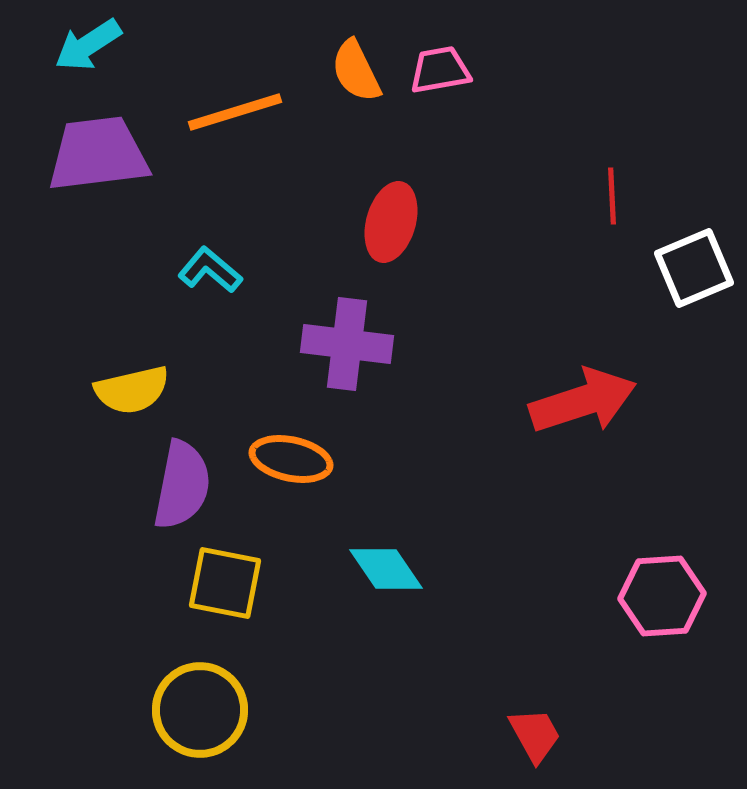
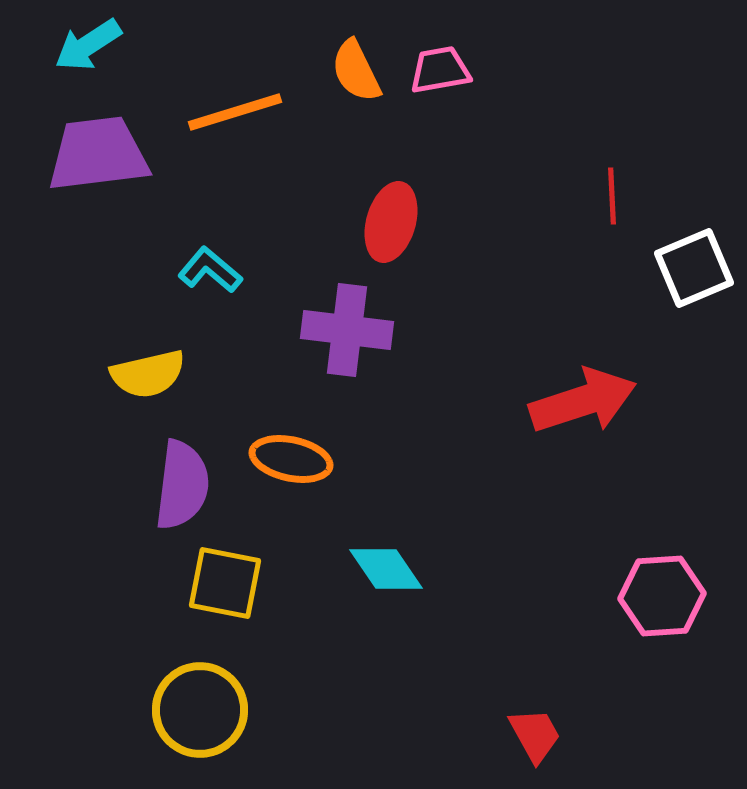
purple cross: moved 14 px up
yellow semicircle: moved 16 px right, 16 px up
purple semicircle: rotated 4 degrees counterclockwise
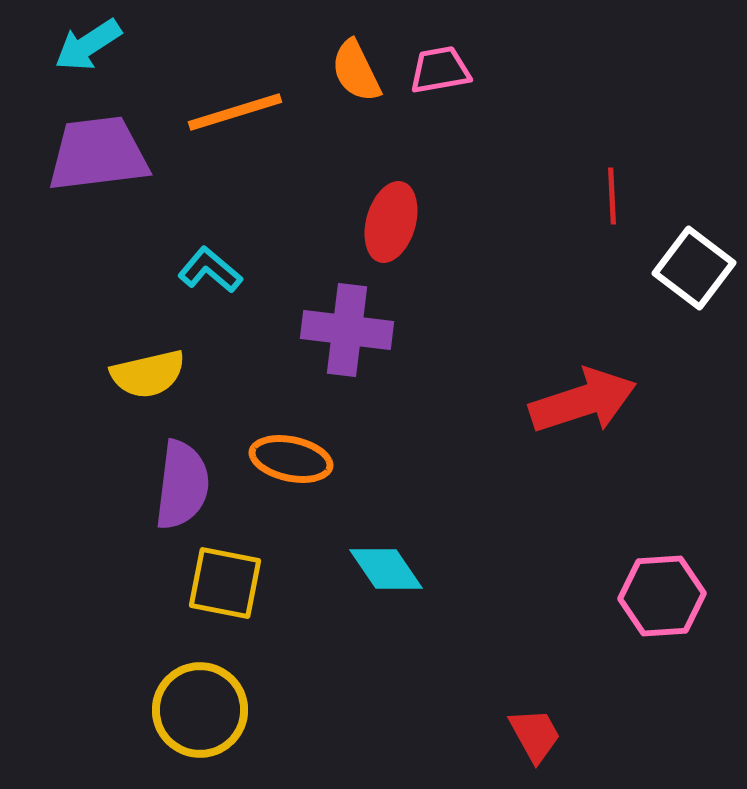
white square: rotated 30 degrees counterclockwise
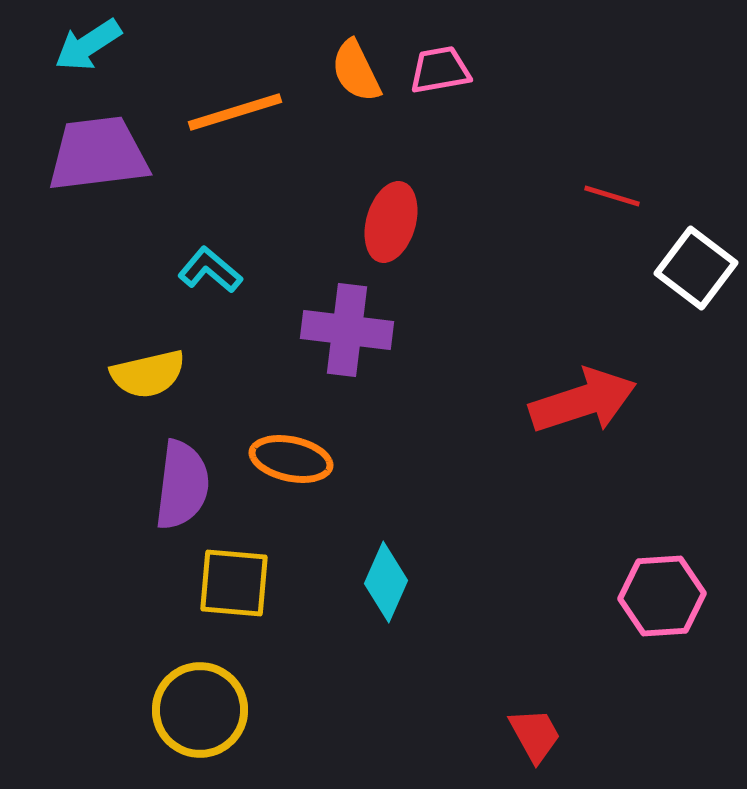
red line: rotated 70 degrees counterclockwise
white square: moved 2 px right
cyan diamond: moved 13 px down; rotated 58 degrees clockwise
yellow square: moved 9 px right; rotated 6 degrees counterclockwise
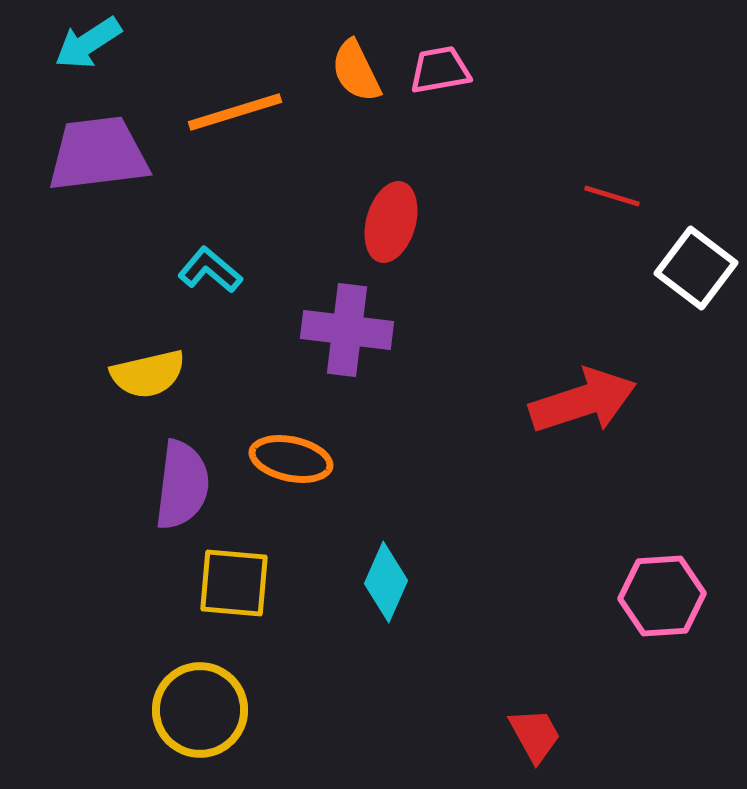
cyan arrow: moved 2 px up
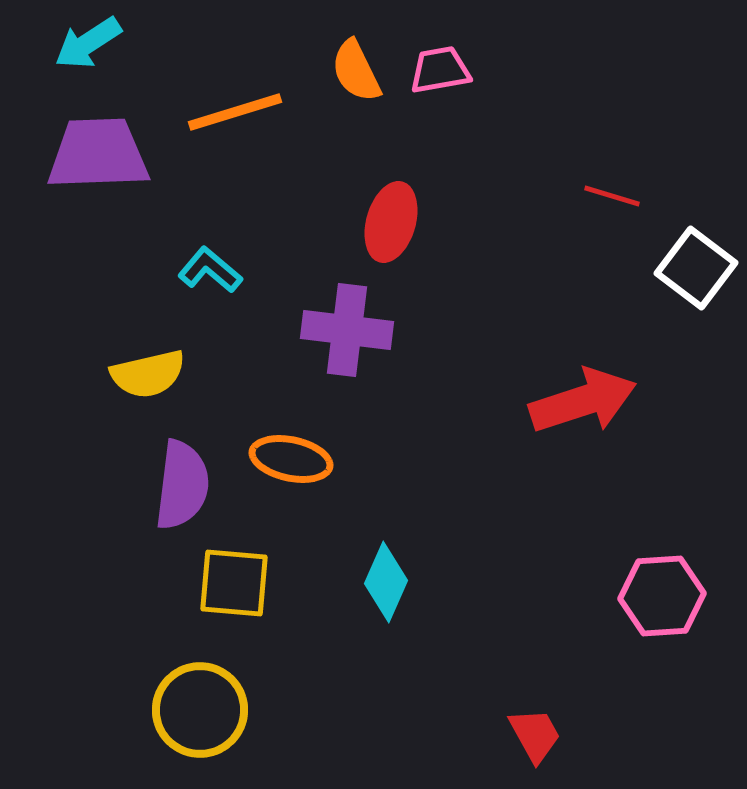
purple trapezoid: rotated 5 degrees clockwise
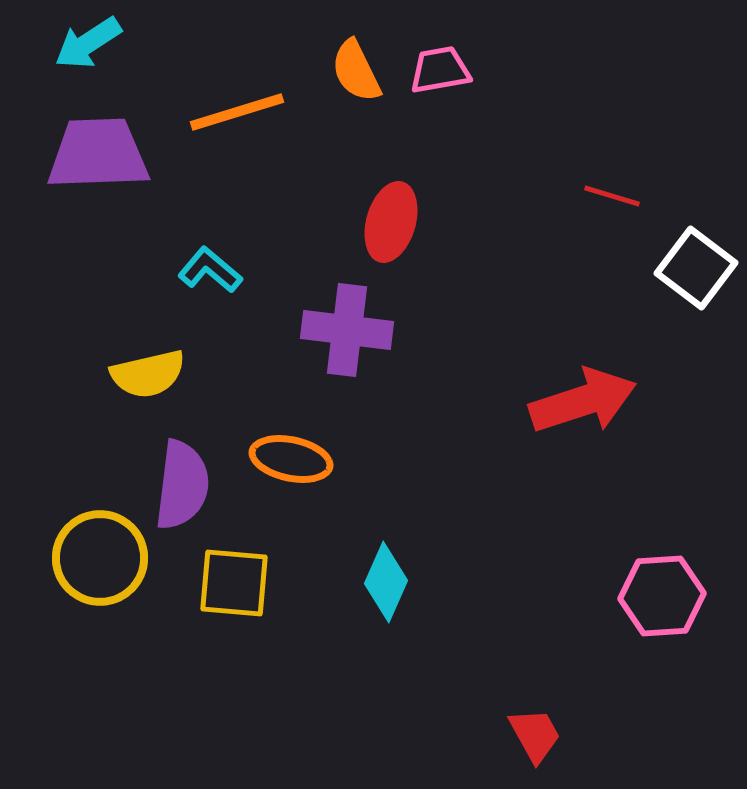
orange line: moved 2 px right
yellow circle: moved 100 px left, 152 px up
